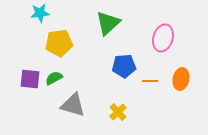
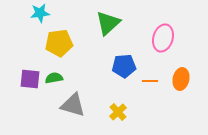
green semicircle: rotated 18 degrees clockwise
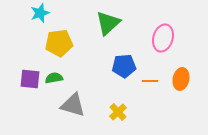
cyan star: rotated 12 degrees counterclockwise
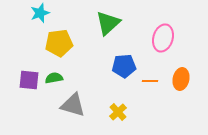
purple square: moved 1 px left, 1 px down
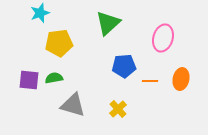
yellow cross: moved 3 px up
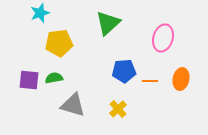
blue pentagon: moved 5 px down
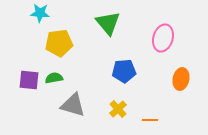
cyan star: rotated 24 degrees clockwise
green triangle: rotated 28 degrees counterclockwise
orange line: moved 39 px down
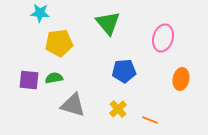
orange line: rotated 21 degrees clockwise
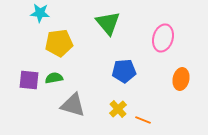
orange line: moved 7 px left
